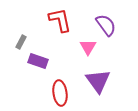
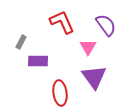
red L-shape: moved 2 px right, 2 px down; rotated 12 degrees counterclockwise
purple rectangle: rotated 18 degrees counterclockwise
purple triangle: moved 4 px left, 4 px up
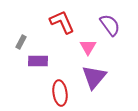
purple semicircle: moved 4 px right
purple triangle: rotated 16 degrees clockwise
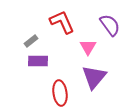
gray rectangle: moved 10 px right, 1 px up; rotated 24 degrees clockwise
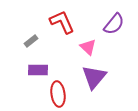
purple semicircle: moved 4 px right, 1 px up; rotated 75 degrees clockwise
pink triangle: rotated 18 degrees counterclockwise
purple rectangle: moved 9 px down
red ellipse: moved 2 px left, 1 px down
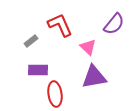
red L-shape: moved 2 px left, 3 px down
purple triangle: rotated 40 degrees clockwise
red ellipse: moved 3 px left
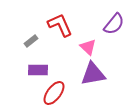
purple triangle: moved 1 px left, 3 px up
red ellipse: moved 1 px left, 1 px up; rotated 45 degrees clockwise
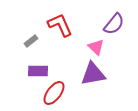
pink triangle: moved 8 px right
purple rectangle: moved 1 px down
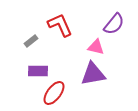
pink triangle: rotated 30 degrees counterclockwise
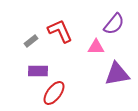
red L-shape: moved 6 px down
pink triangle: rotated 12 degrees counterclockwise
purple triangle: moved 24 px right
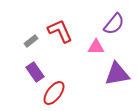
purple rectangle: moved 3 px left, 1 px down; rotated 54 degrees clockwise
